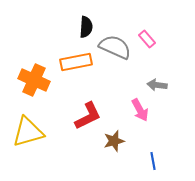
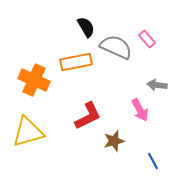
black semicircle: rotated 35 degrees counterclockwise
gray semicircle: moved 1 px right
blue line: rotated 18 degrees counterclockwise
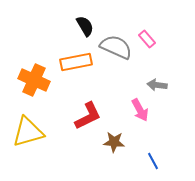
black semicircle: moved 1 px left, 1 px up
brown star: moved 1 px down; rotated 20 degrees clockwise
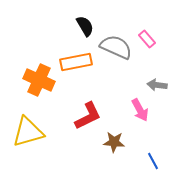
orange cross: moved 5 px right
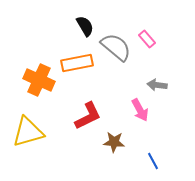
gray semicircle: rotated 16 degrees clockwise
orange rectangle: moved 1 px right, 1 px down
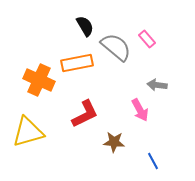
red L-shape: moved 3 px left, 2 px up
